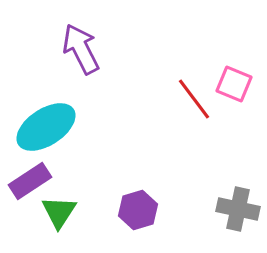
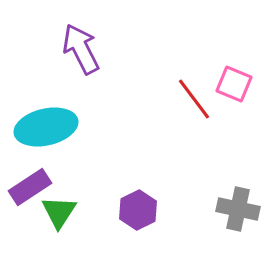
cyan ellipse: rotated 20 degrees clockwise
purple rectangle: moved 6 px down
purple hexagon: rotated 9 degrees counterclockwise
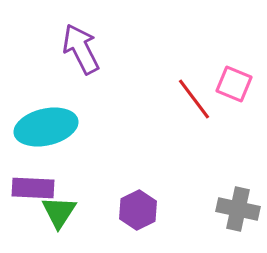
purple rectangle: moved 3 px right, 1 px down; rotated 36 degrees clockwise
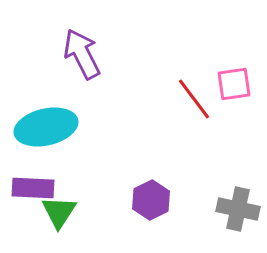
purple arrow: moved 1 px right, 5 px down
pink square: rotated 30 degrees counterclockwise
purple hexagon: moved 13 px right, 10 px up
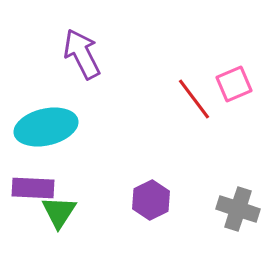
pink square: rotated 15 degrees counterclockwise
gray cross: rotated 6 degrees clockwise
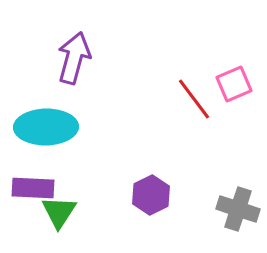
purple arrow: moved 8 px left, 4 px down; rotated 42 degrees clockwise
cyan ellipse: rotated 12 degrees clockwise
purple hexagon: moved 5 px up
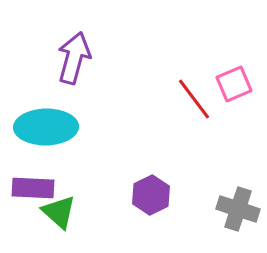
green triangle: rotated 21 degrees counterclockwise
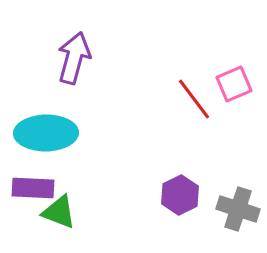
cyan ellipse: moved 6 px down
purple hexagon: moved 29 px right
green triangle: rotated 21 degrees counterclockwise
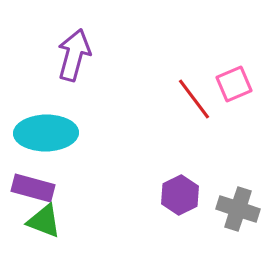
purple arrow: moved 3 px up
purple rectangle: rotated 12 degrees clockwise
green triangle: moved 15 px left, 9 px down
